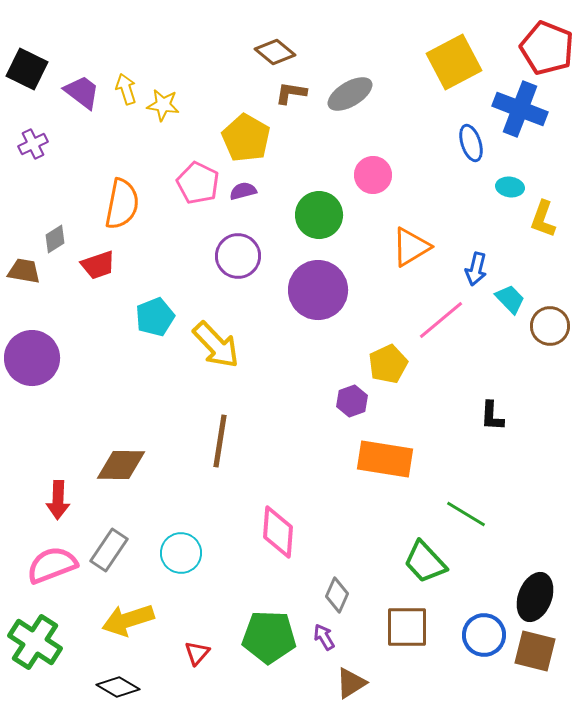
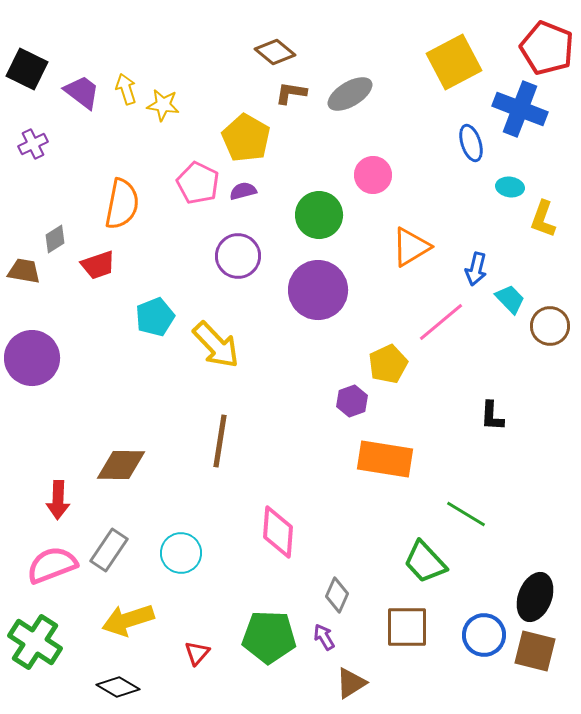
pink line at (441, 320): moved 2 px down
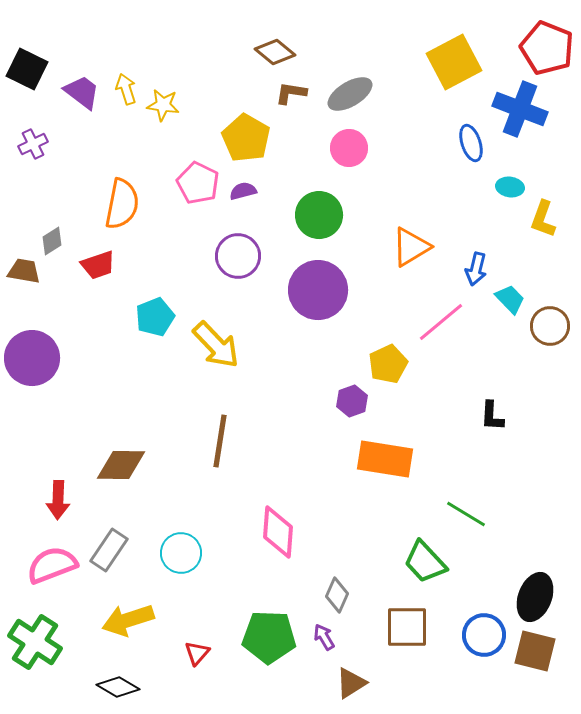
pink circle at (373, 175): moved 24 px left, 27 px up
gray diamond at (55, 239): moved 3 px left, 2 px down
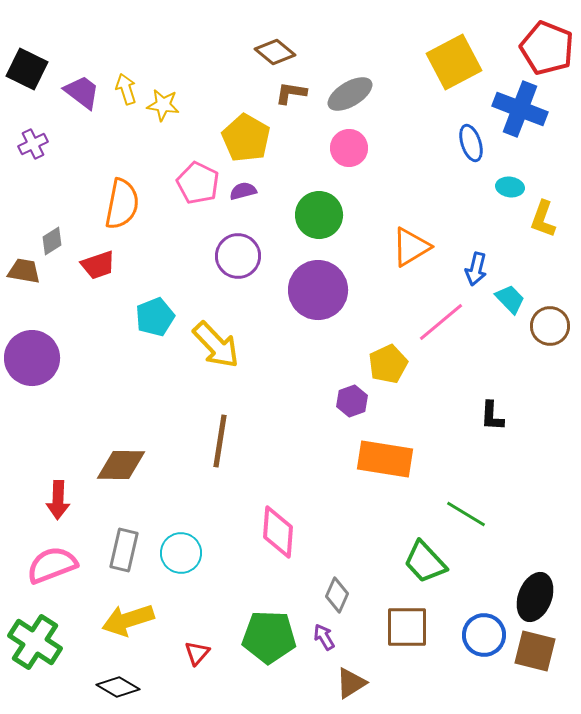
gray rectangle at (109, 550): moved 15 px right; rotated 21 degrees counterclockwise
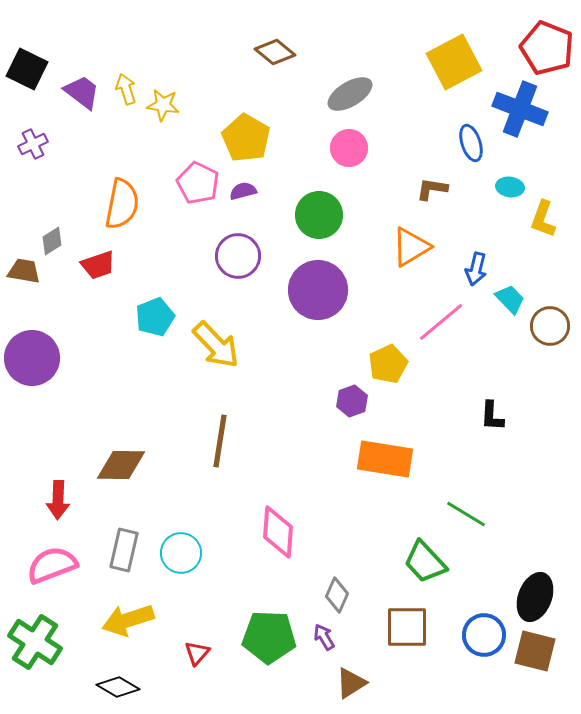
brown L-shape at (291, 93): moved 141 px right, 96 px down
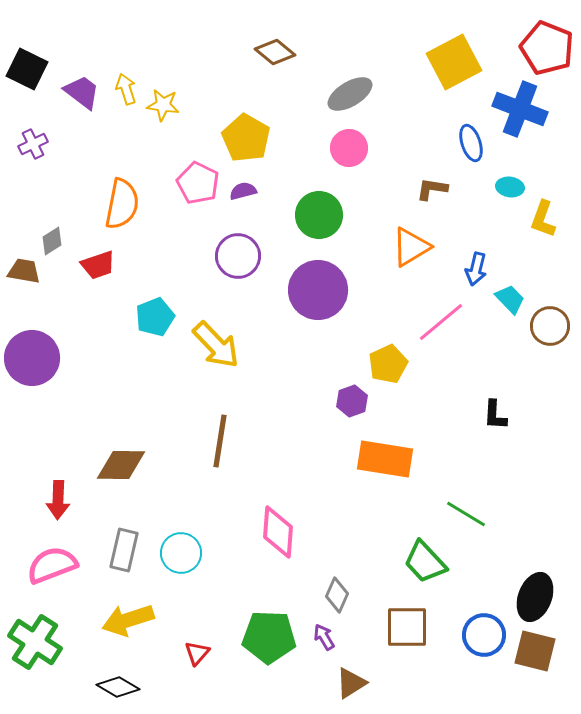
black L-shape at (492, 416): moved 3 px right, 1 px up
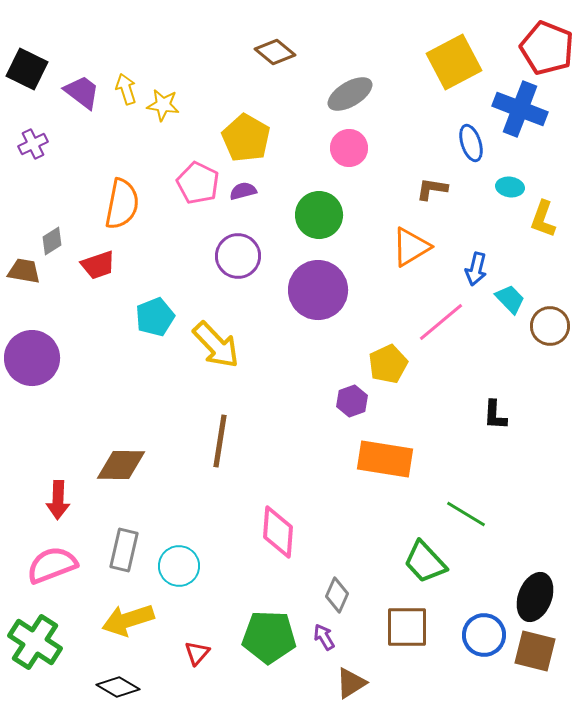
cyan circle at (181, 553): moved 2 px left, 13 px down
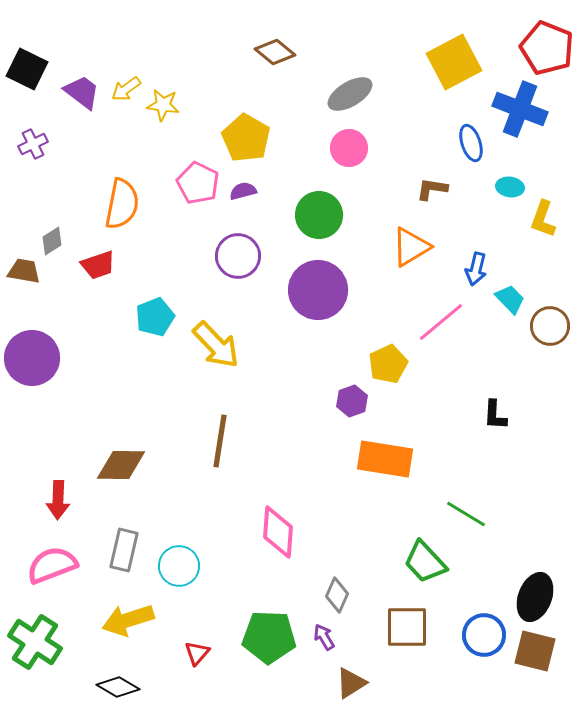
yellow arrow at (126, 89): rotated 108 degrees counterclockwise
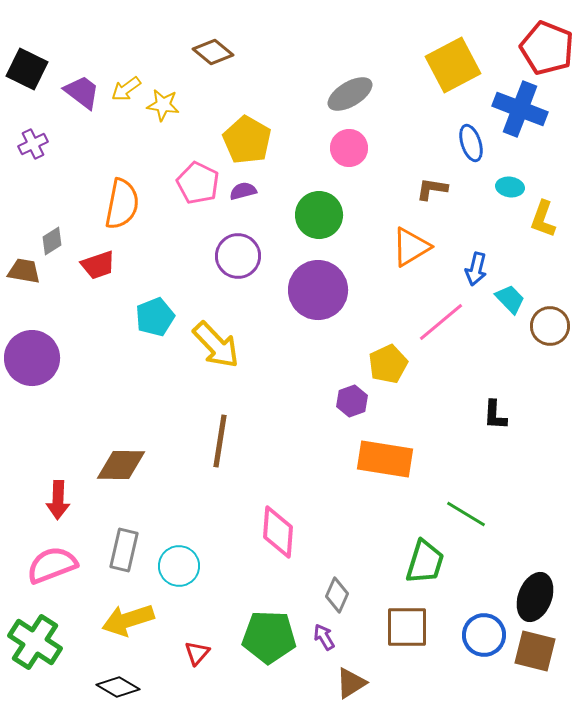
brown diamond at (275, 52): moved 62 px left
yellow square at (454, 62): moved 1 px left, 3 px down
yellow pentagon at (246, 138): moved 1 px right, 2 px down
green trapezoid at (425, 562): rotated 120 degrees counterclockwise
